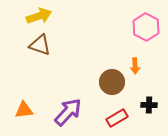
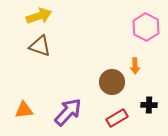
brown triangle: moved 1 px down
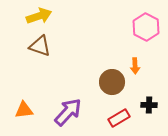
red rectangle: moved 2 px right
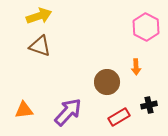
orange arrow: moved 1 px right, 1 px down
brown circle: moved 5 px left
black cross: rotated 14 degrees counterclockwise
red rectangle: moved 1 px up
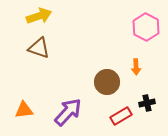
brown triangle: moved 1 px left, 2 px down
black cross: moved 2 px left, 2 px up
red rectangle: moved 2 px right, 1 px up
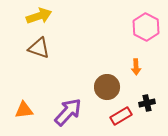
brown circle: moved 5 px down
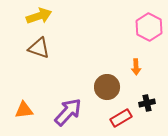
pink hexagon: moved 3 px right
red rectangle: moved 2 px down
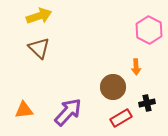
pink hexagon: moved 3 px down
brown triangle: rotated 25 degrees clockwise
brown circle: moved 6 px right
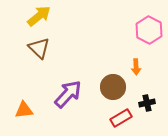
yellow arrow: rotated 20 degrees counterclockwise
purple arrow: moved 18 px up
